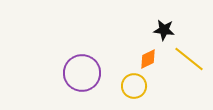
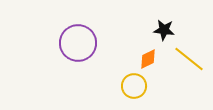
purple circle: moved 4 px left, 30 px up
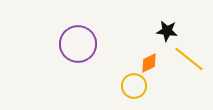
black star: moved 3 px right, 1 px down
purple circle: moved 1 px down
orange diamond: moved 1 px right, 4 px down
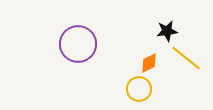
black star: rotated 15 degrees counterclockwise
yellow line: moved 3 px left, 1 px up
yellow circle: moved 5 px right, 3 px down
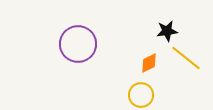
yellow circle: moved 2 px right, 6 px down
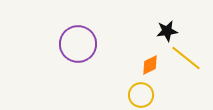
orange diamond: moved 1 px right, 2 px down
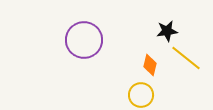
purple circle: moved 6 px right, 4 px up
orange diamond: rotated 50 degrees counterclockwise
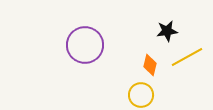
purple circle: moved 1 px right, 5 px down
yellow line: moved 1 px right, 1 px up; rotated 68 degrees counterclockwise
